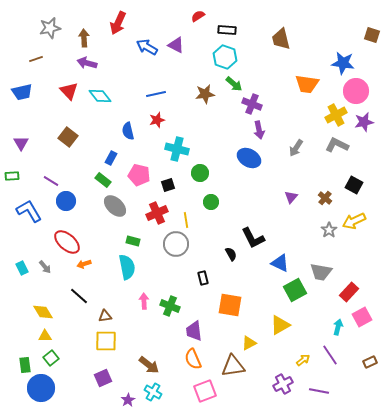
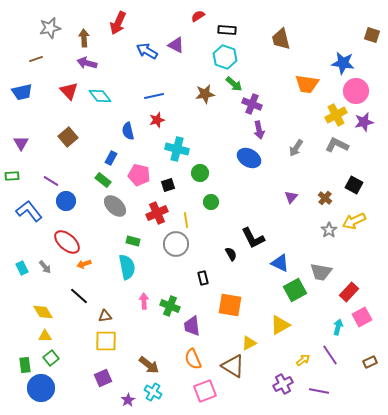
blue arrow at (147, 47): moved 4 px down
blue line at (156, 94): moved 2 px left, 2 px down
brown square at (68, 137): rotated 12 degrees clockwise
blue L-shape at (29, 211): rotated 8 degrees counterclockwise
purple trapezoid at (194, 331): moved 2 px left, 5 px up
brown triangle at (233, 366): rotated 40 degrees clockwise
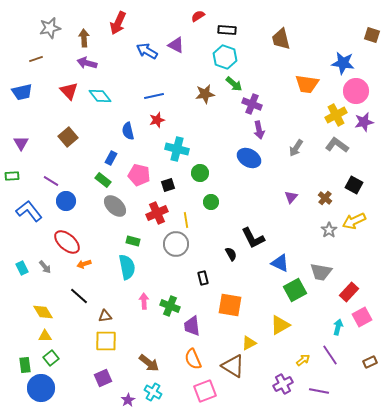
gray L-shape at (337, 145): rotated 10 degrees clockwise
brown arrow at (149, 365): moved 2 px up
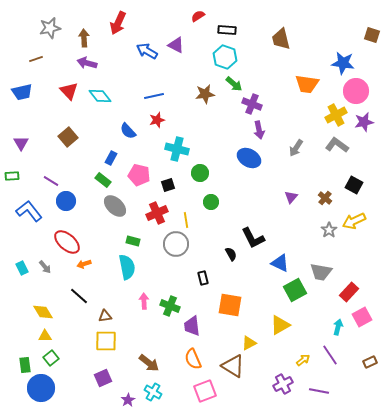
blue semicircle at (128, 131): rotated 30 degrees counterclockwise
